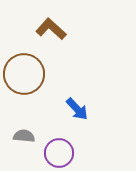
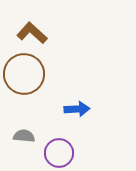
brown L-shape: moved 19 px left, 4 px down
blue arrow: rotated 50 degrees counterclockwise
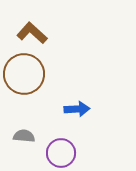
purple circle: moved 2 px right
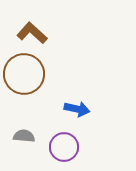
blue arrow: rotated 15 degrees clockwise
purple circle: moved 3 px right, 6 px up
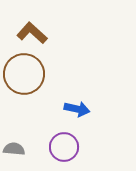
gray semicircle: moved 10 px left, 13 px down
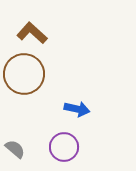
gray semicircle: moved 1 px right; rotated 35 degrees clockwise
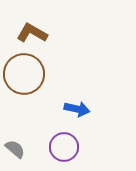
brown L-shape: rotated 12 degrees counterclockwise
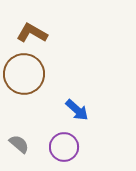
blue arrow: moved 1 px down; rotated 30 degrees clockwise
gray semicircle: moved 4 px right, 5 px up
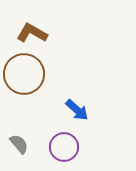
gray semicircle: rotated 10 degrees clockwise
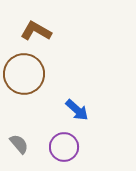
brown L-shape: moved 4 px right, 2 px up
